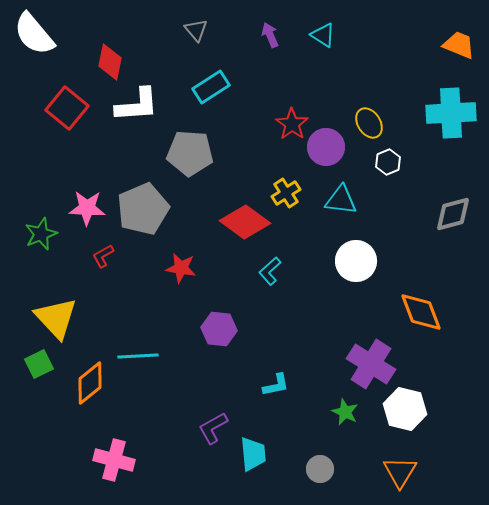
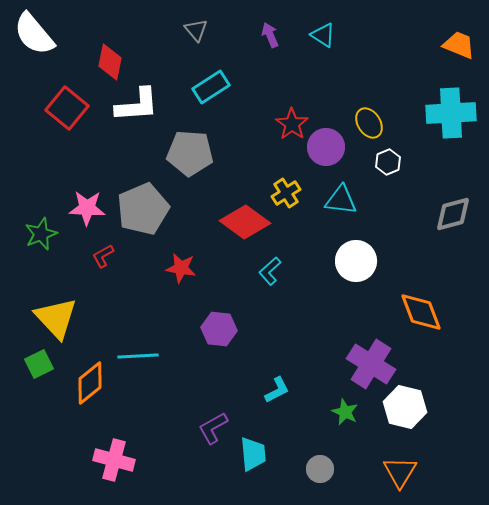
cyan L-shape at (276, 385): moved 1 px right, 5 px down; rotated 16 degrees counterclockwise
white hexagon at (405, 409): moved 2 px up
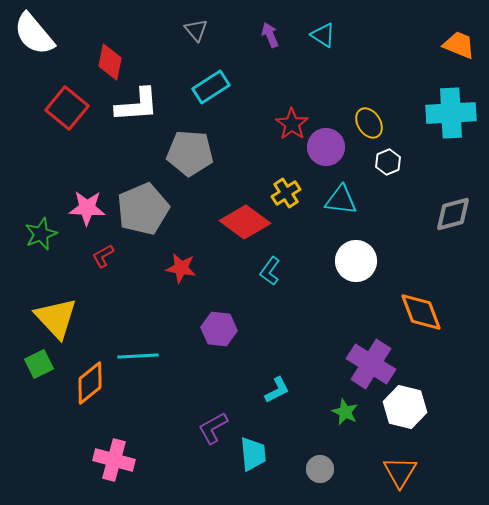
cyan L-shape at (270, 271): rotated 12 degrees counterclockwise
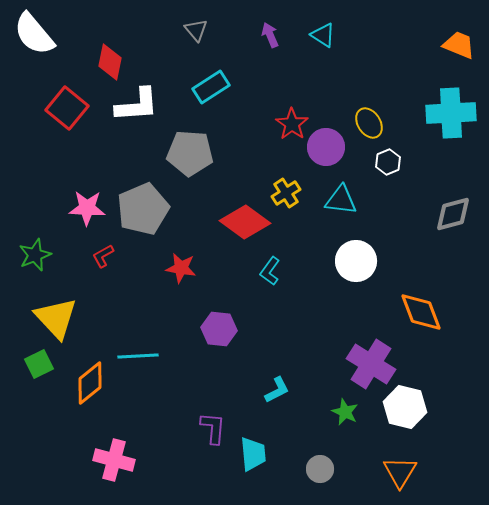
green star at (41, 234): moved 6 px left, 21 px down
purple L-shape at (213, 428): rotated 124 degrees clockwise
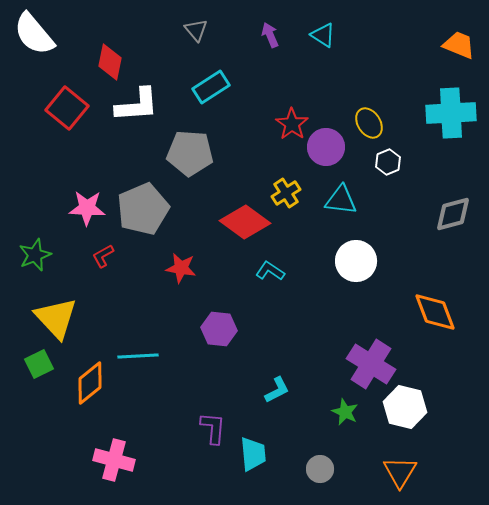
cyan L-shape at (270, 271): rotated 88 degrees clockwise
orange diamond at (421, 312): moved 14 px right
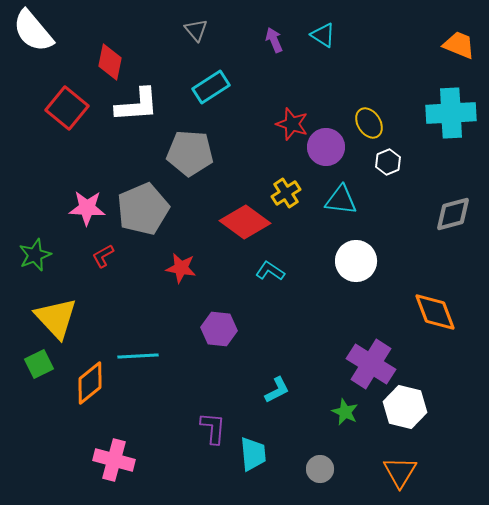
white semicircle at (34, 34): moved 1 px left, 3 px up
purple arrow at (270, 35): moved 4 px right, 5 px down
red star at (292, 124): rotated 16 degrees counterclockwise
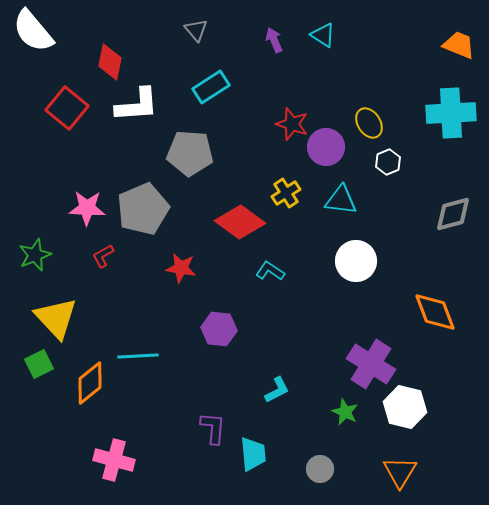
red diamond at (245, 222): moved 5 px left
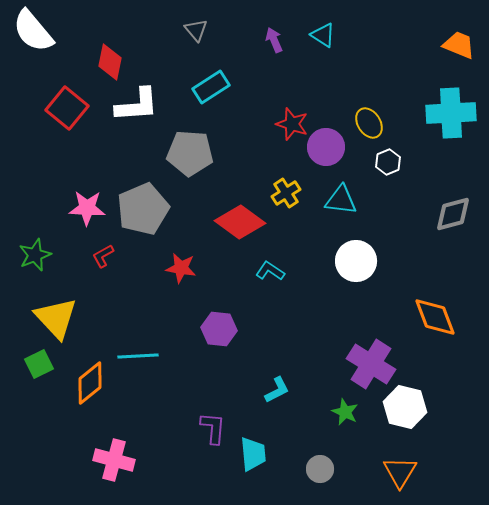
orange diamond at (435, 312): moved 5 px down
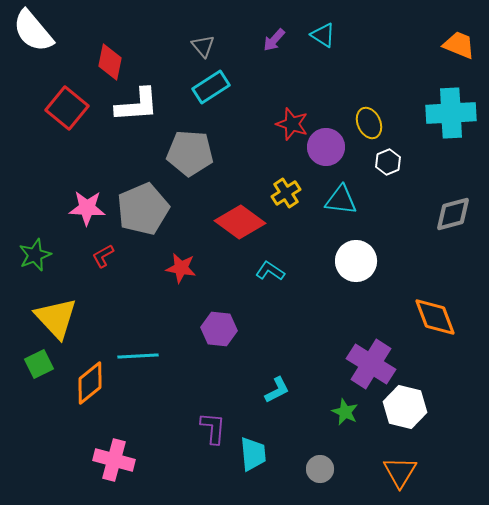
gray triangle at (196, 30): moved 7 px right, 16 px down
purple arrow at (274, 40): rotated 115 degrees counterclockwise
yellow ellipse at (369, 123): rotated 8 degrees clockwise
